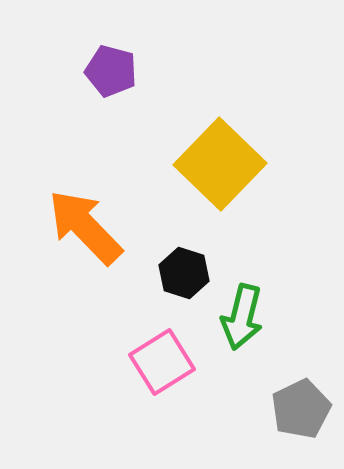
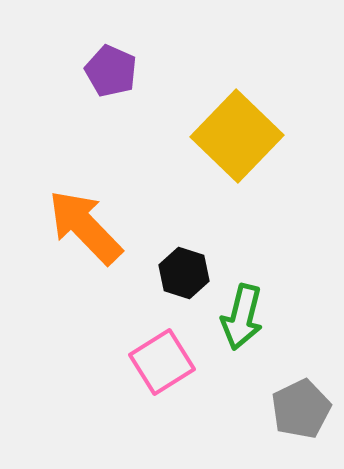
purple pentagon: rotated 9 degrees clockwise
yellow square: moved 17 px right, 28 px up
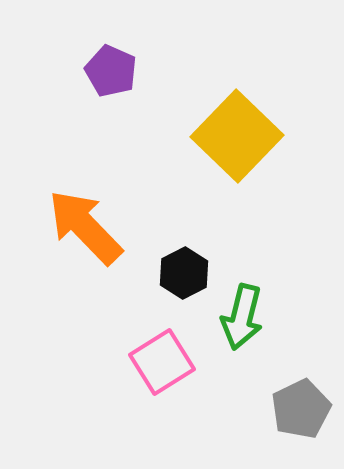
black hexagon: rotated 15 degrees clockwise
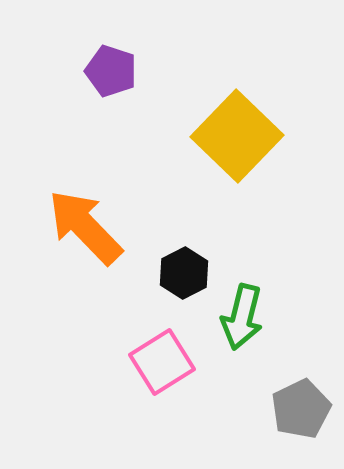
purple pentagon: rotated 6 degrees counterclockwise
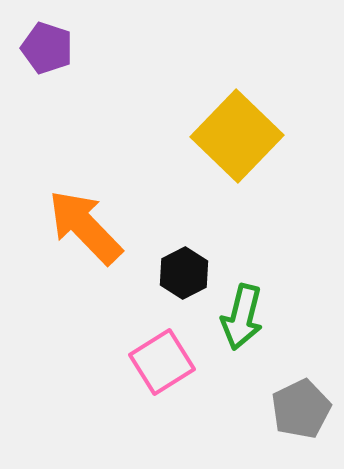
purple pentagon: moved 64 px left, 23 px up
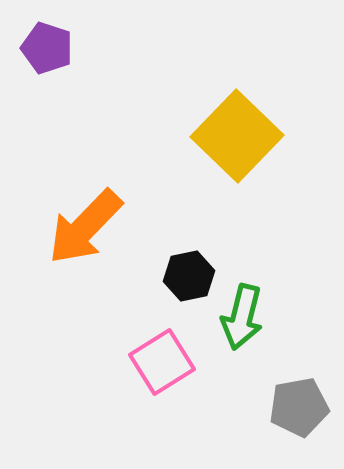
orange arrow: rotated 92 degrees counterclockwise
black hexagon: moved 5 px right, 3 px down; rotated 15 degrees clockwise
gray pentagon: moved 2 px left, 2 px up; rotated 16 degrees clockwise
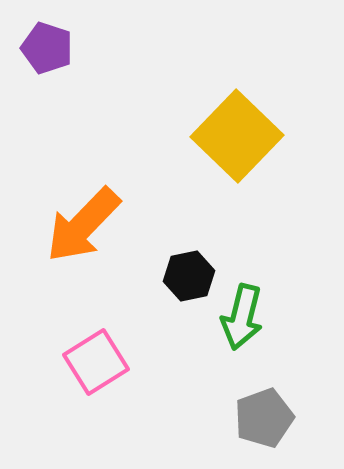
orange arrow: moved 2 px left, 2 px up
pink square: moved 66 px left
gray pentagon: moved 35 px left, 11 px down; rotated 10 degrees counterclockwise
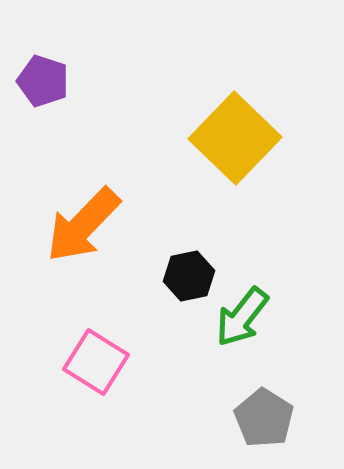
purple pentagon: moved 4 px left, 33 px down
yellow square: moved 2 px left, 2 px down
green arrow: rotated 24 degrees clockwise
pink square: rotated 26 degrees counterclockwise
gray pentagon: rotated 20 degrees counterclockwise
